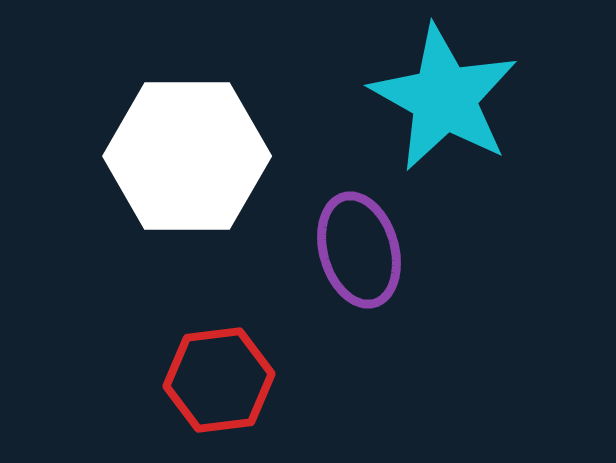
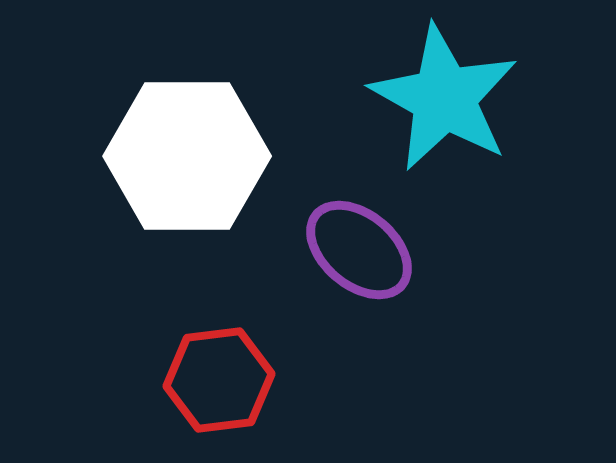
purple ellipse: rotated 34 degrees counterclockwise
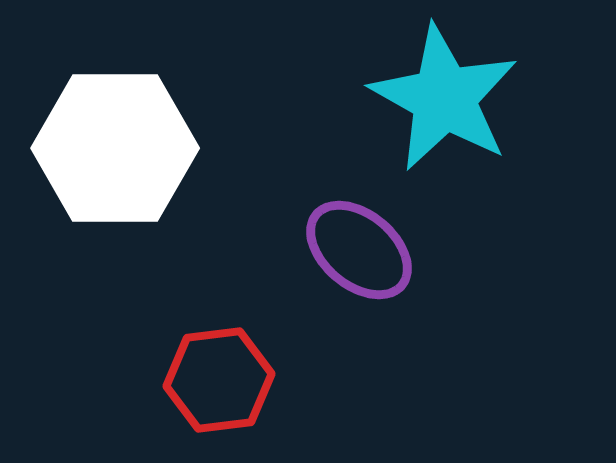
white hexagon: moved 72 px left, 8 px up
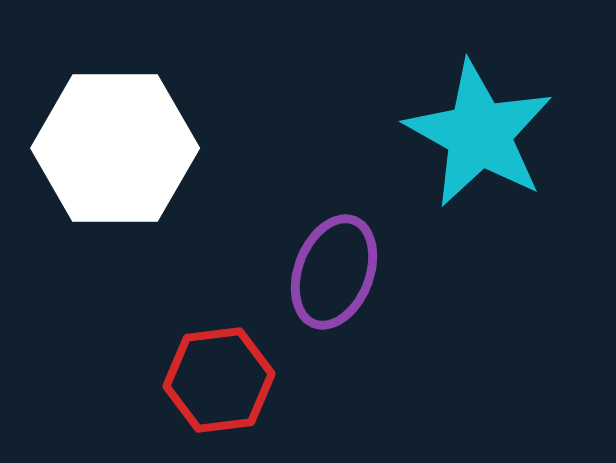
cyan star: moved 35 px right, 36 px down
purple ellipse: moved 25 px left, 22 px down; rotated 71 degrees clockwise
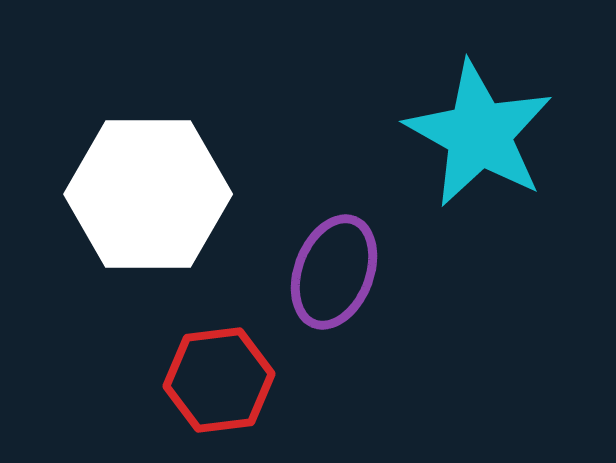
white hexagon: moved 33 px right, 46 px down
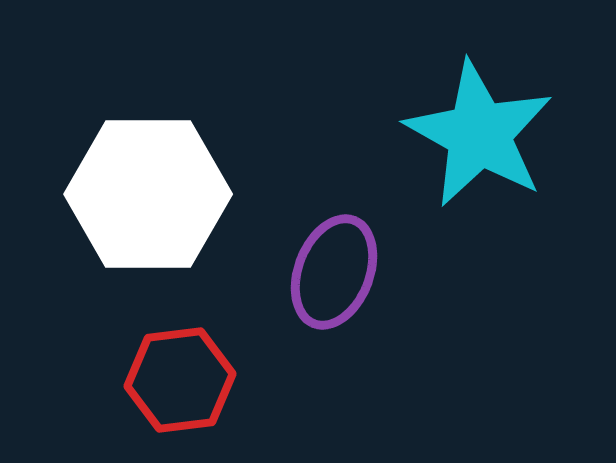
red hexagon: moved 39 px left
